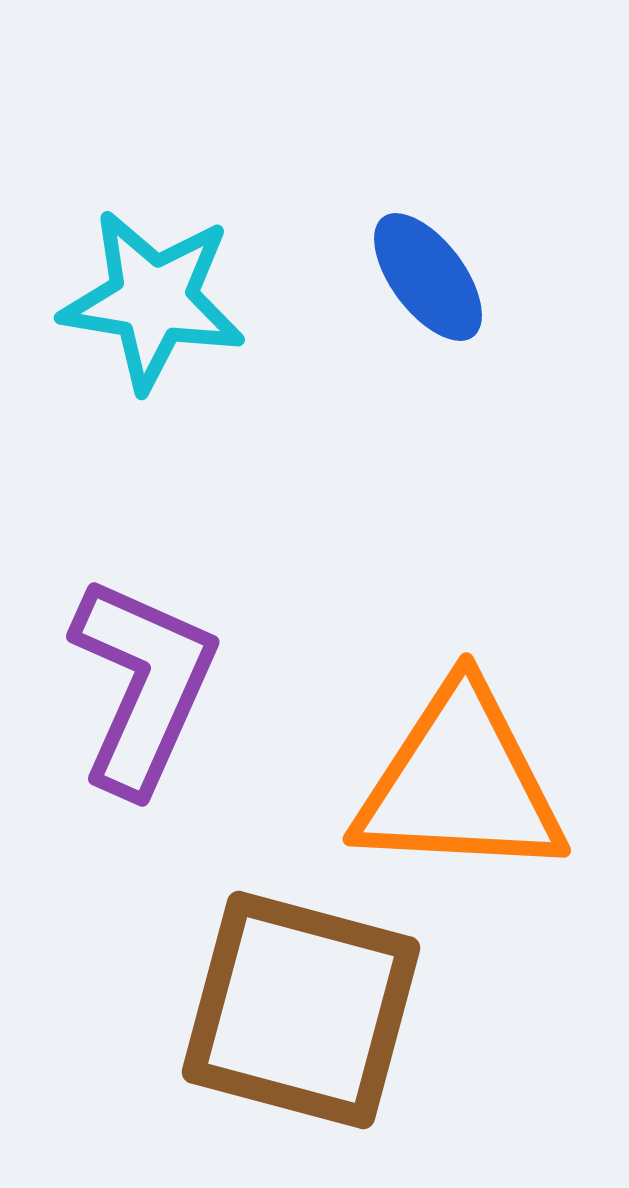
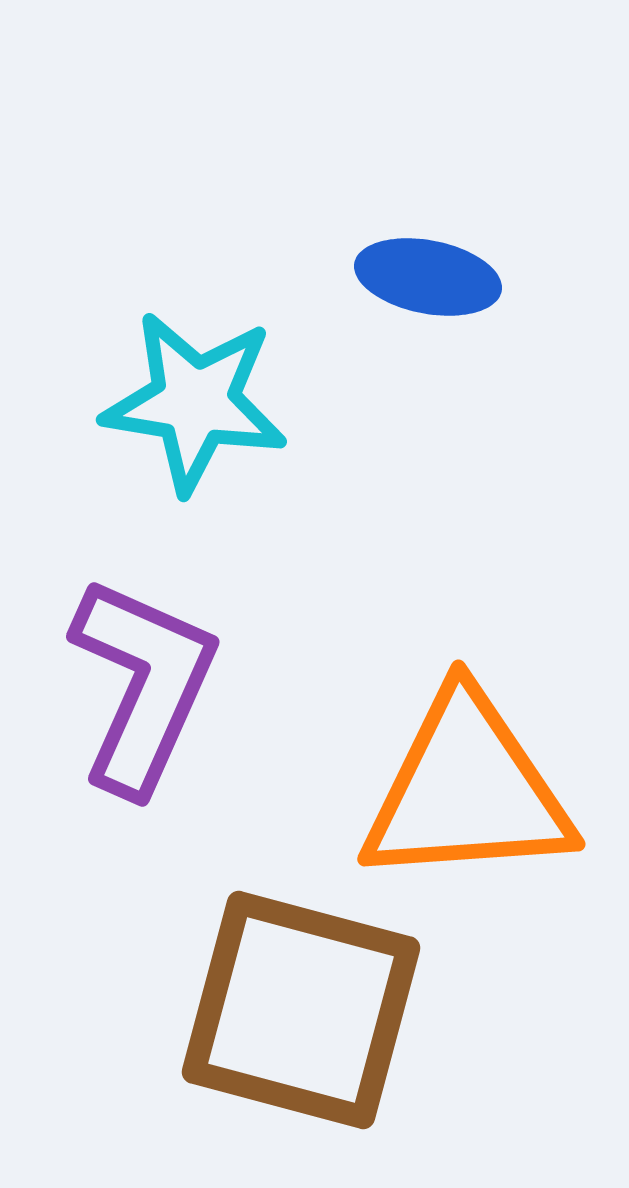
blue ellipse: rotated 42 degrees counterclockwise
cyan star: moved 42 px right, 102 px down
orange triangle: moved 7 px right, 7 px down; rotated 7 degrees counterclockwise
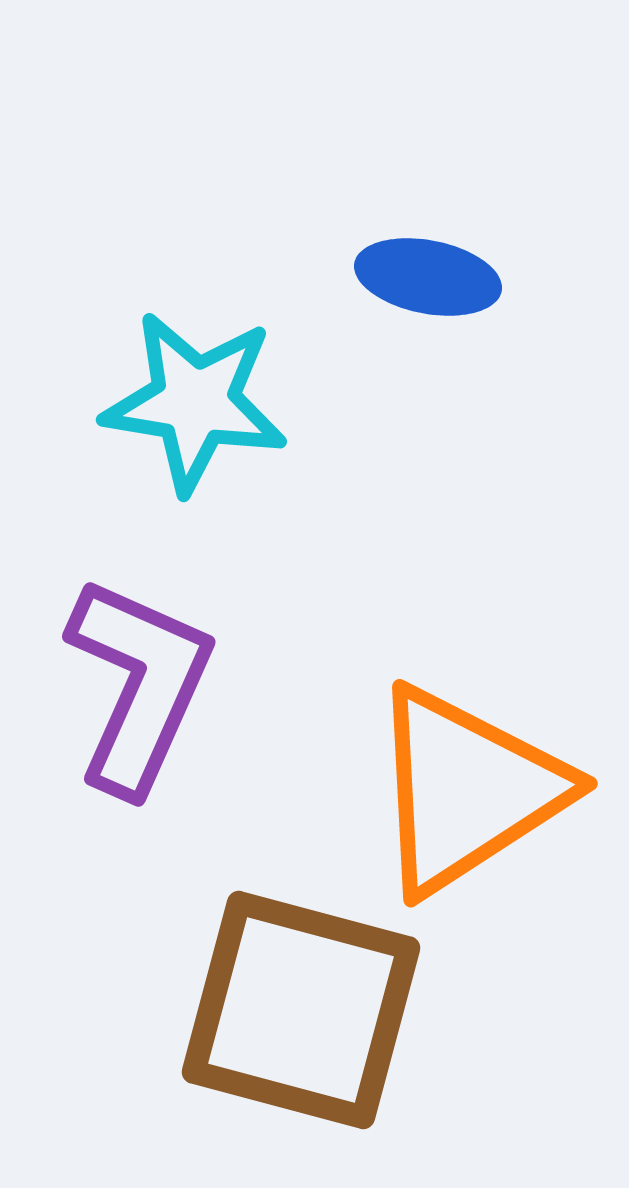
purple L-shape: moved 4 px left
orange triangle: rotated 29 degrees counterclockwise
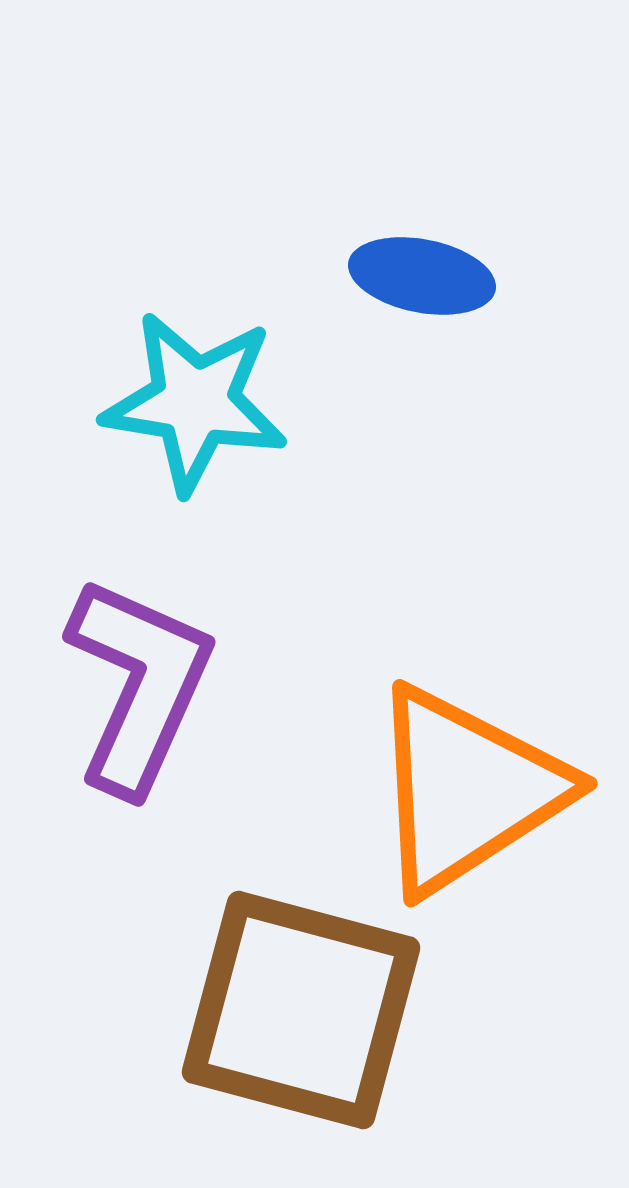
blue ellipse: moved 6 px left, 1 px up
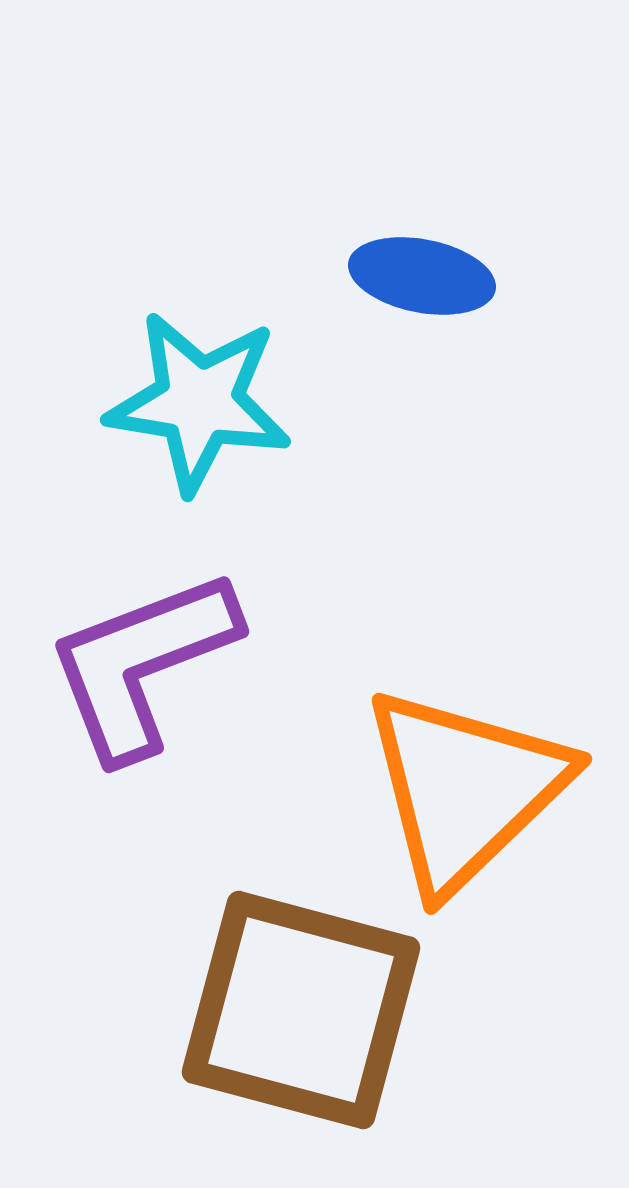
cyan star: moved 4 px right
purple L-shape: moved 3 px right, 21 px up; rotated 135 degrees counterclockwise
orange triangle: moved 2 px left, 1 px up; rotated 11 degrees counterclockwise
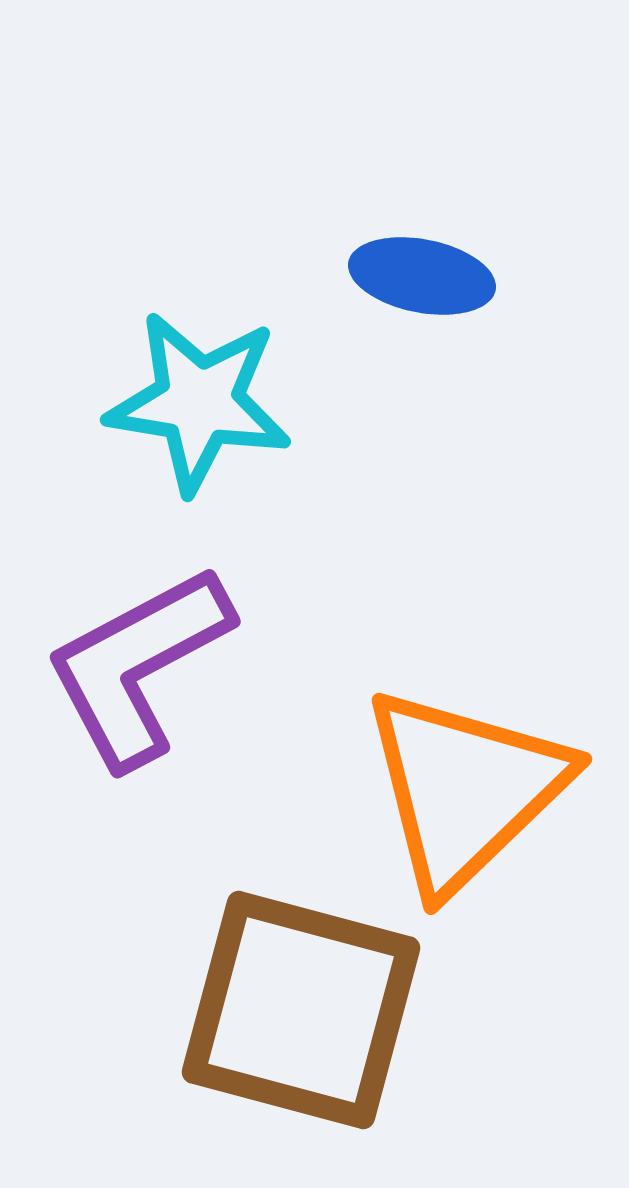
purple L-shape: moved 4 px left, 2 px down; rotated 7 degrees counterclockwise
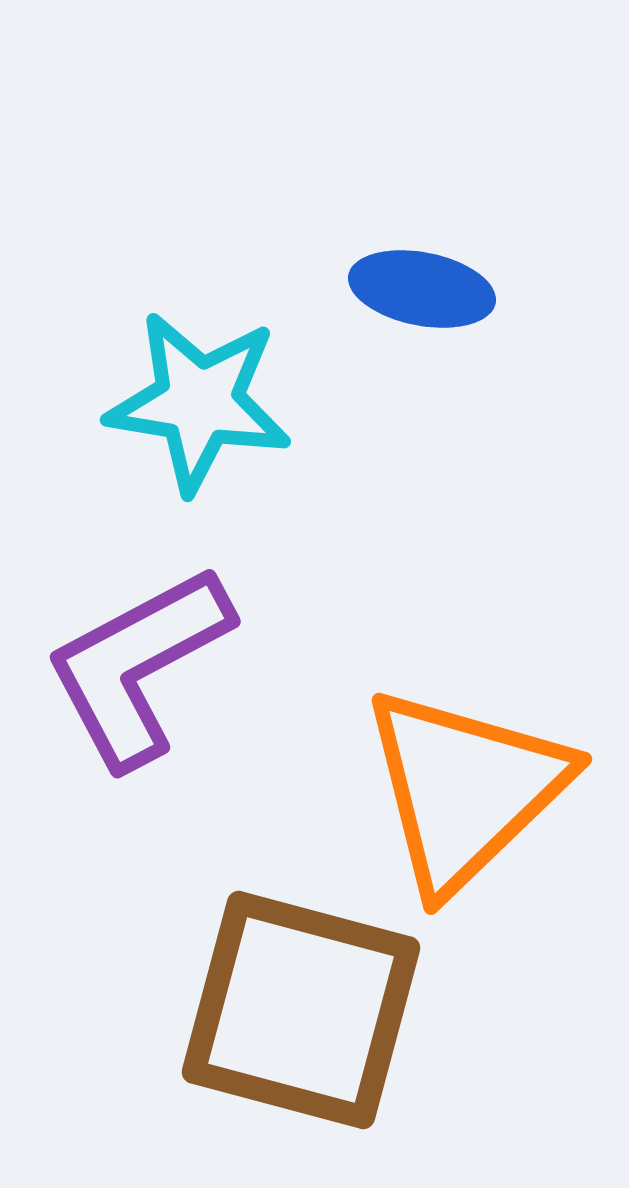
blue ellipse: moved 13 px down
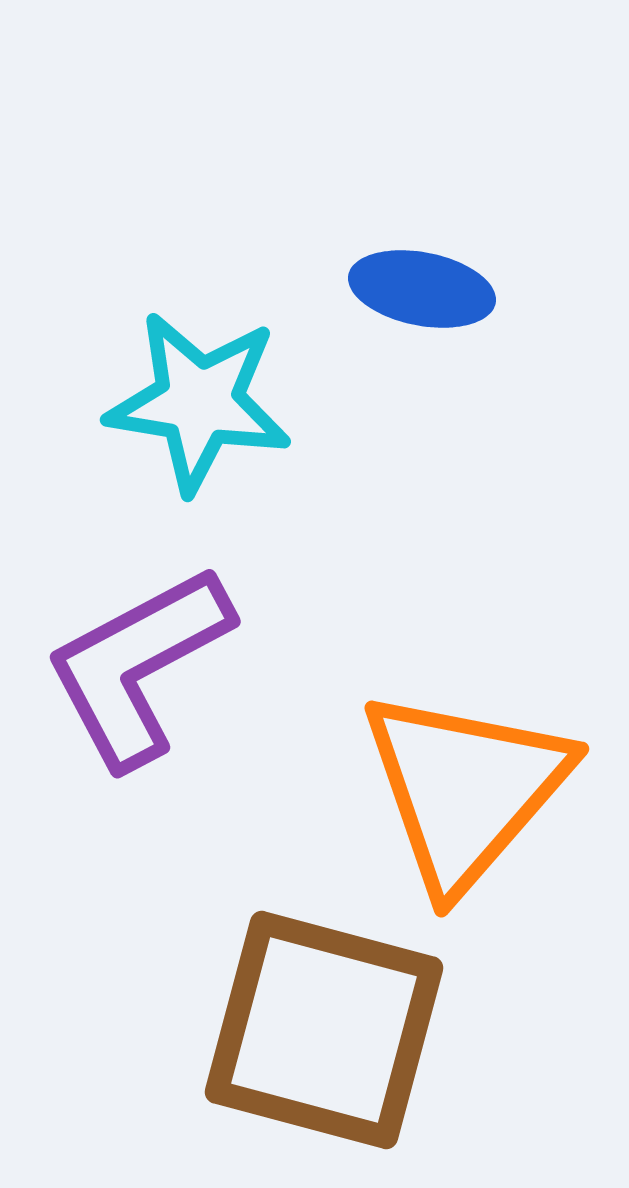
orange triangle: rotated 5 degrees counterclockwise
brown square: moved 23 px right, 20 px down
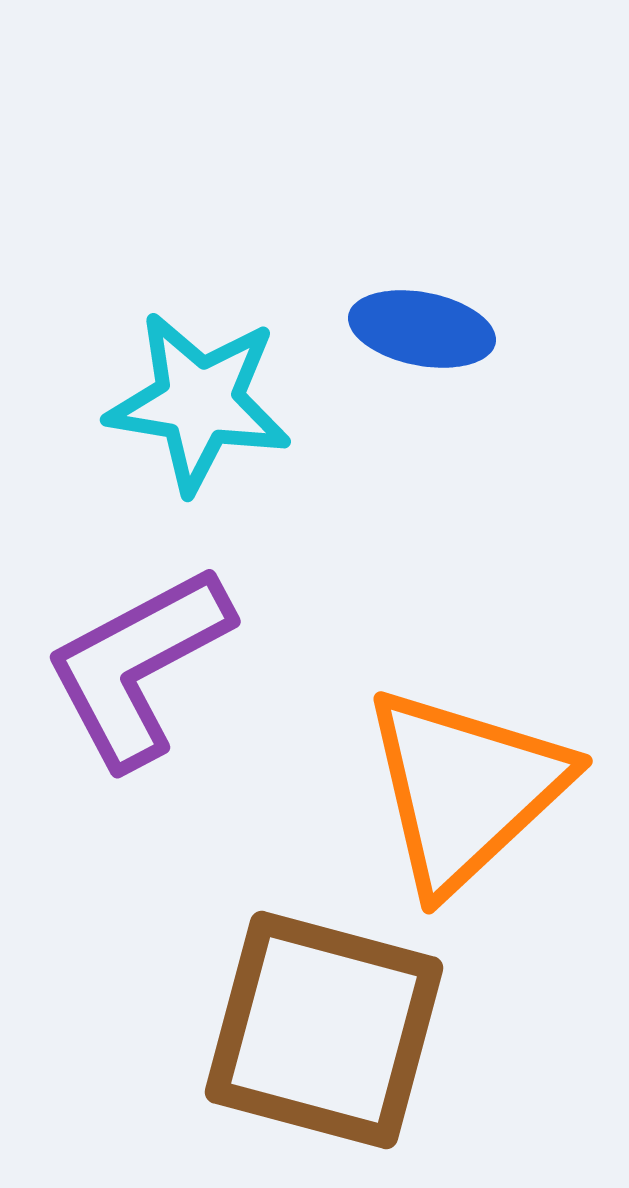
blue ellipse: moved 40 px down
orange triangle: rotated 6 degrees clockwise
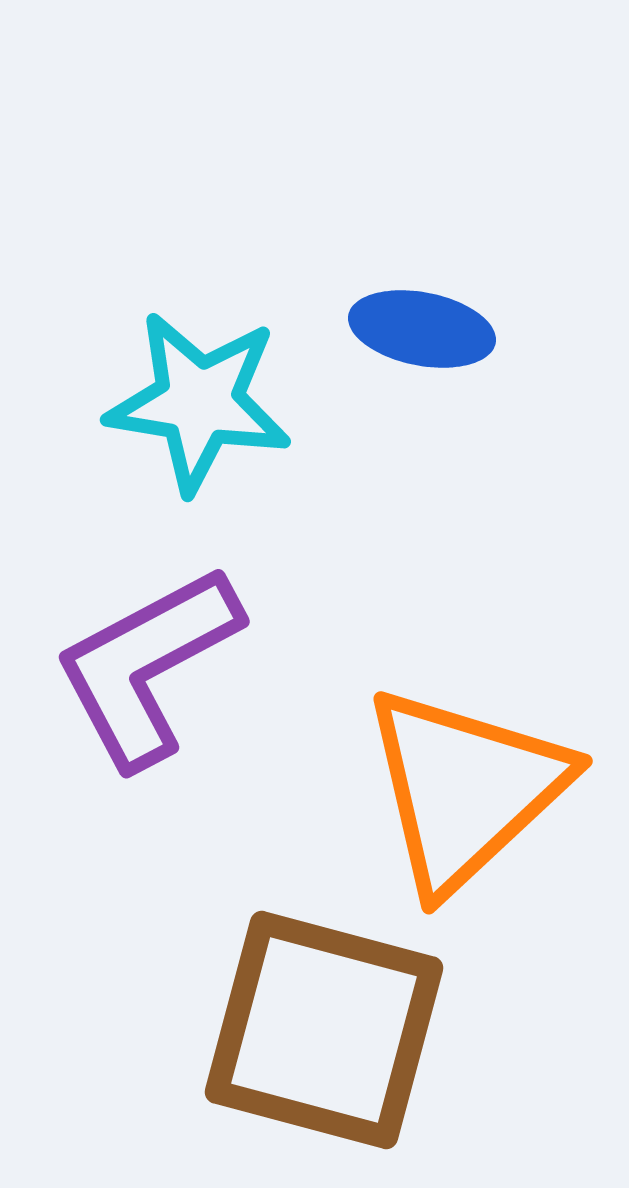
purple L-shape: moved 9 px right
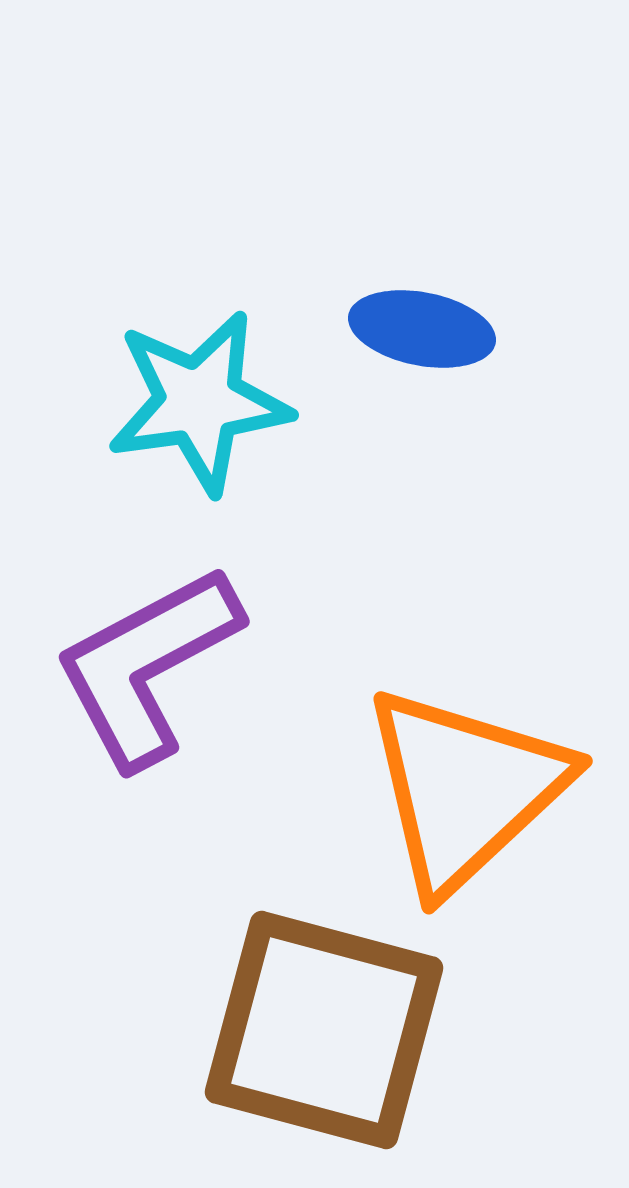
cyan star: rotated 17 degrees counterclockwise
